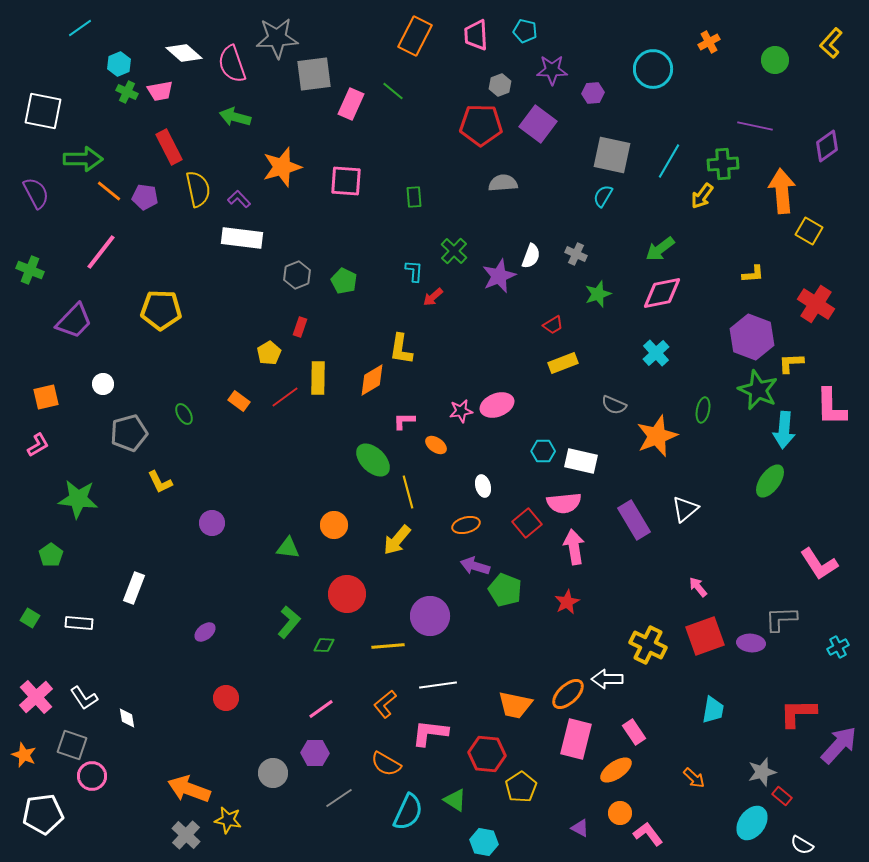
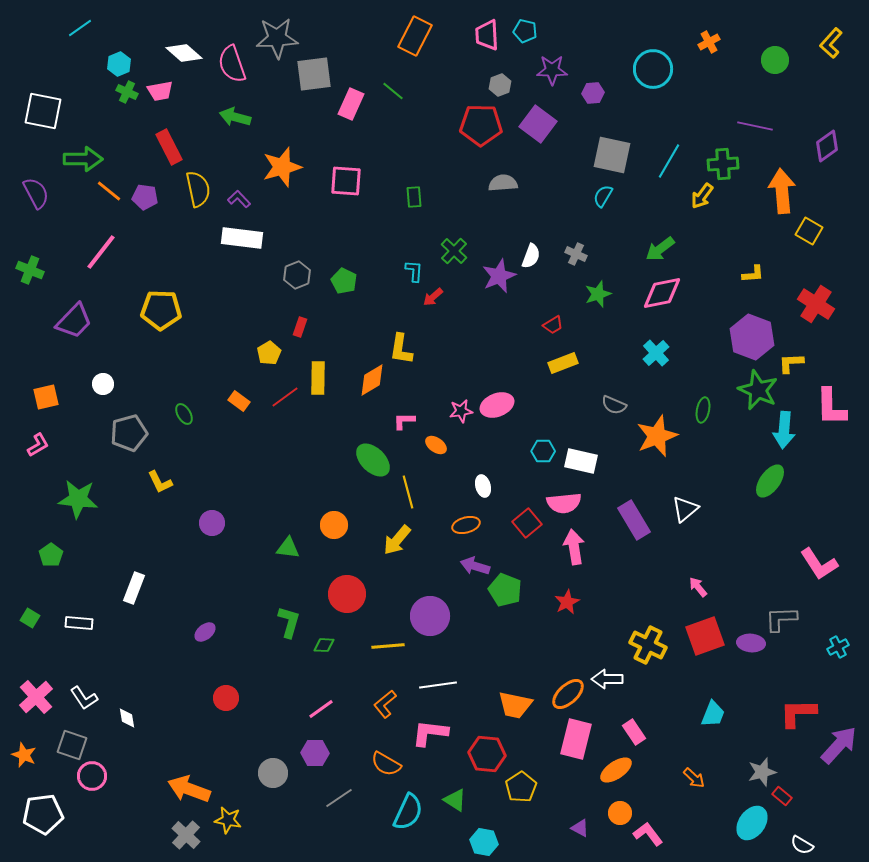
pink trapezoid at (476, 35): moved 11 px right
green L-shape at (289, 622): rotated 24 degrees counterclockwise
cyan trapezoid at (713, 710): moved 4 px down; rotated 12 degrees clockwise
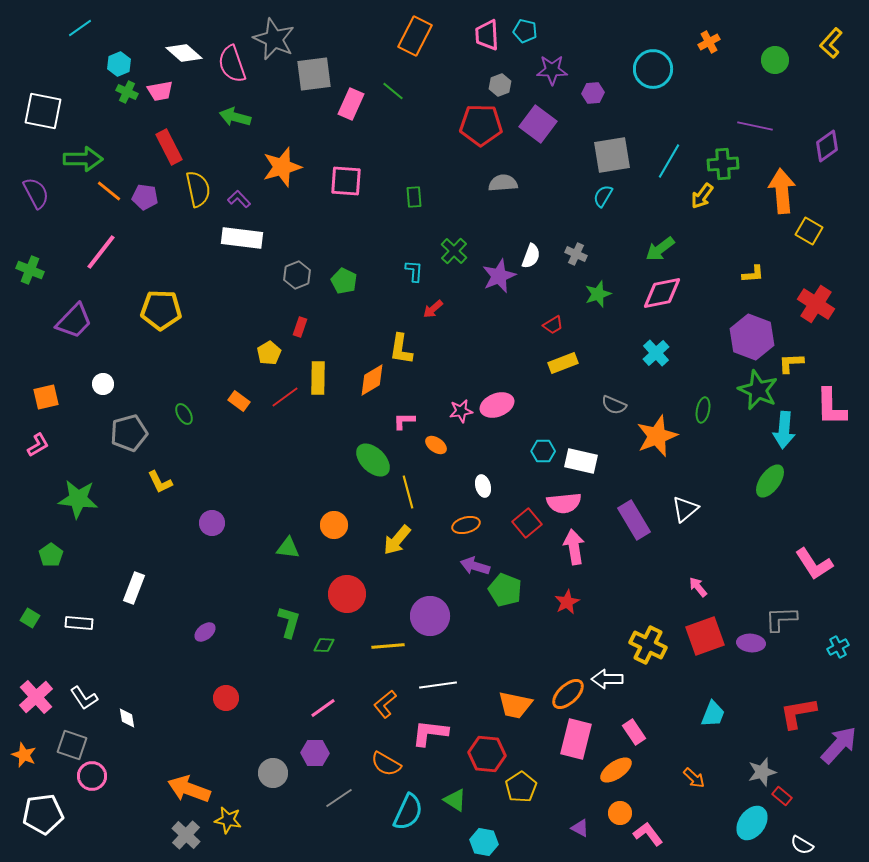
gray star at (277, 38): moved 3 px left, 1 px down; rotated 27 degrees clockwise
gray square at (612, 155): rotated 21 degrees counterclockwise
red arrow at (433, 297): moved 12 px down
pink L-shape at (819, 564): moved 5 px left
pink line at (321, 709): moved 2 px right, 1 px up
red L-shape at (798, 713): rotated 9 degrees counterclockwise
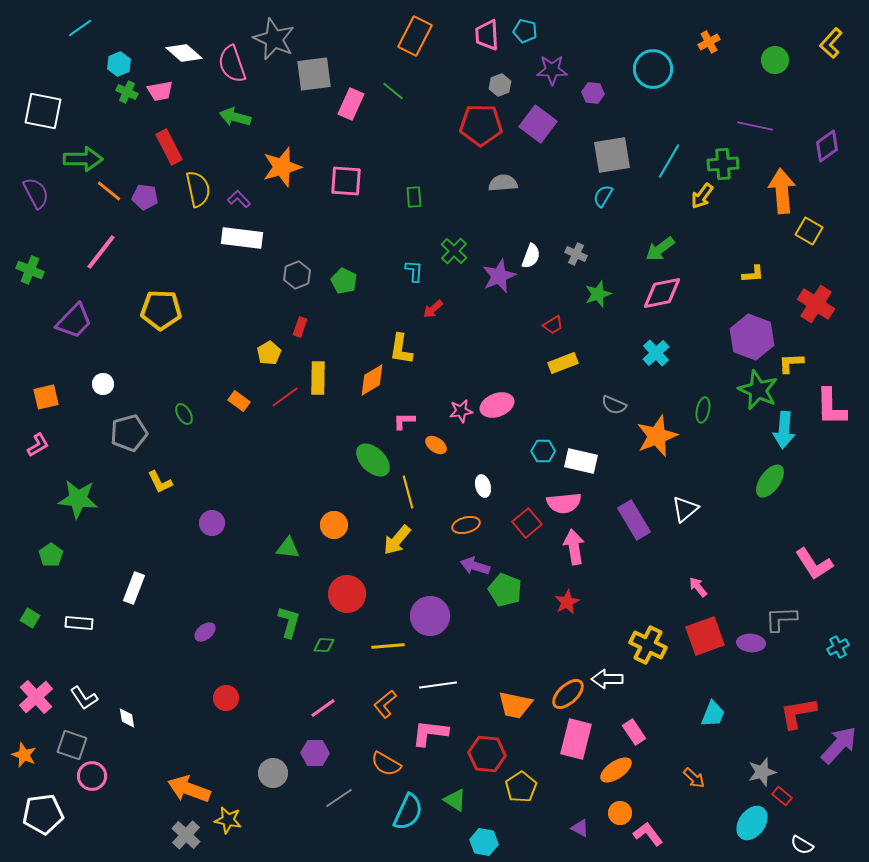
purple hexagon at (593, 93): rotated 10 degrees clockwise
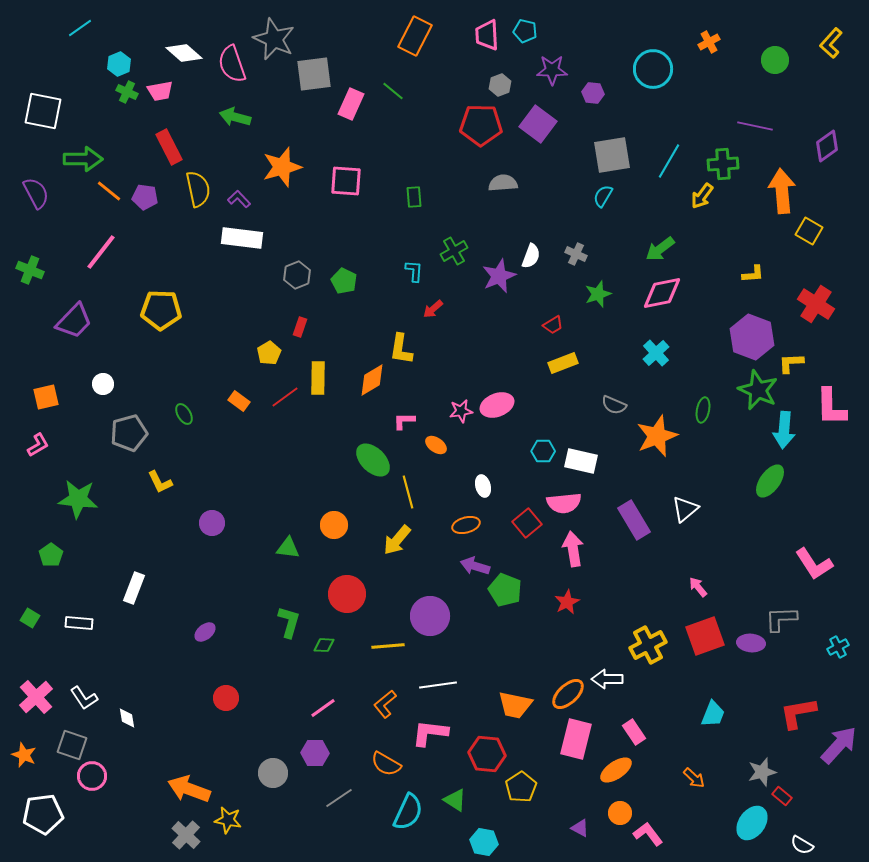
green cross at (454, 251): rotated 16 degrees clockwise
pink arrow at (574, 547): moved 1 px left, 2 px down
yellow cross at (648, 645): rotated 36 degrees clockwise
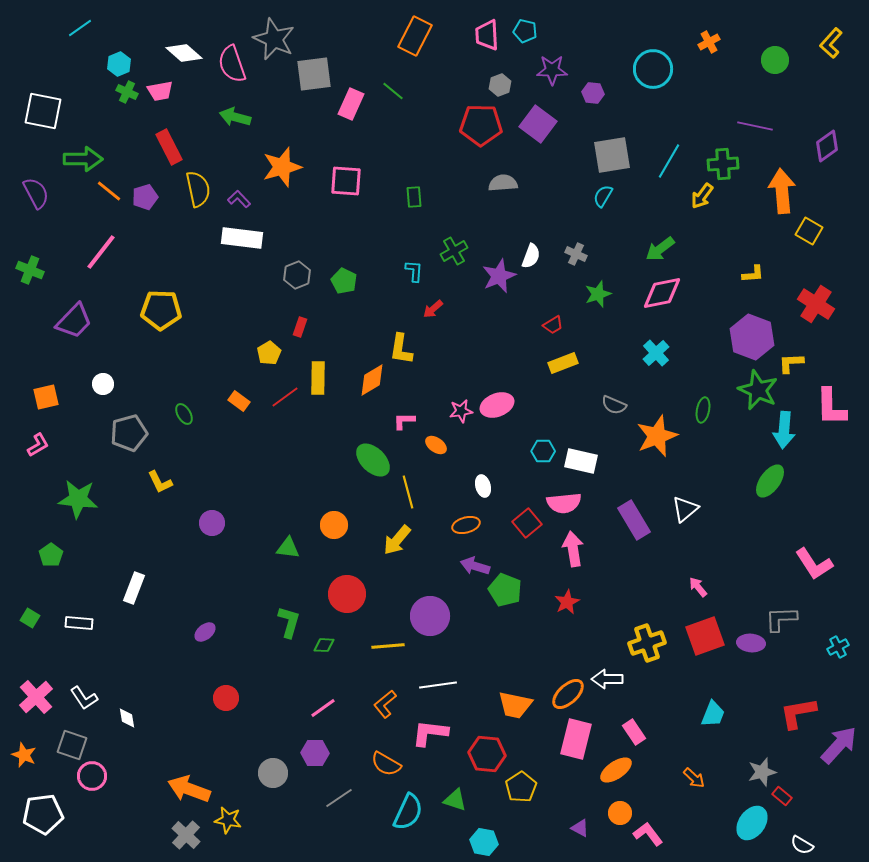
purple pentagon at (145, 197): rotated 25 degrees counterclockwise
yellow cross at (648, 645): moved 1 px left, 2 px up; rotated 9 degrees clockwise
green triangle at (455, 800): rotated 15 degrees counterclockwise
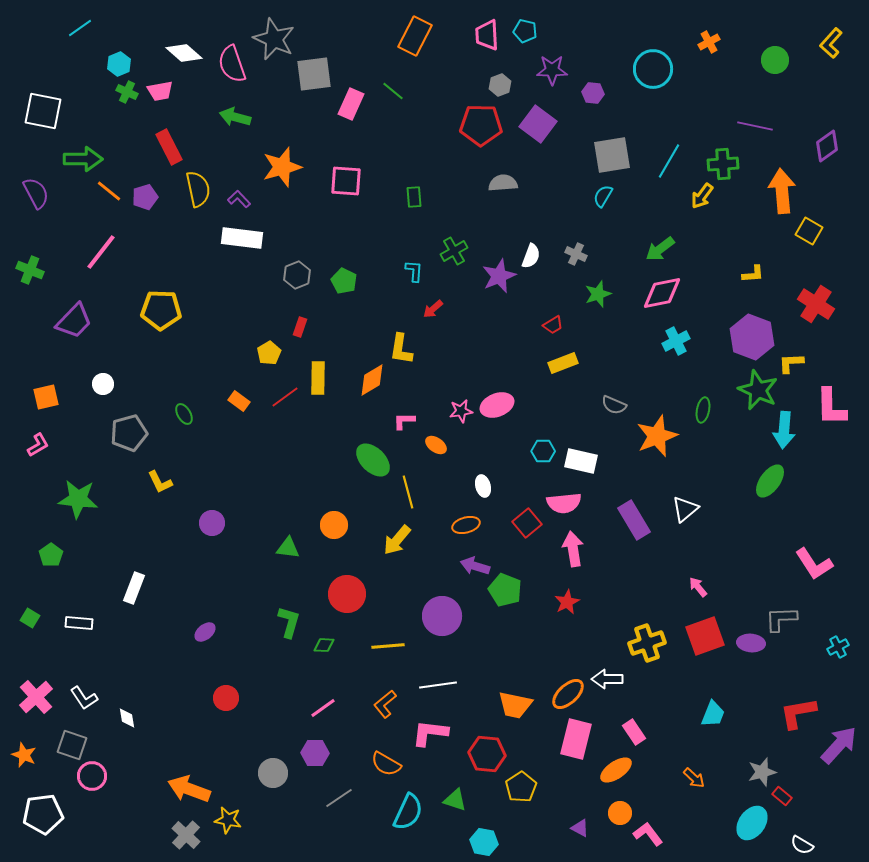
cyan cross at (656, 353): moved 20 px right, 12 px up; rotated 16 degrees clockwise
purple circle at (430, 616): moved 12 px right
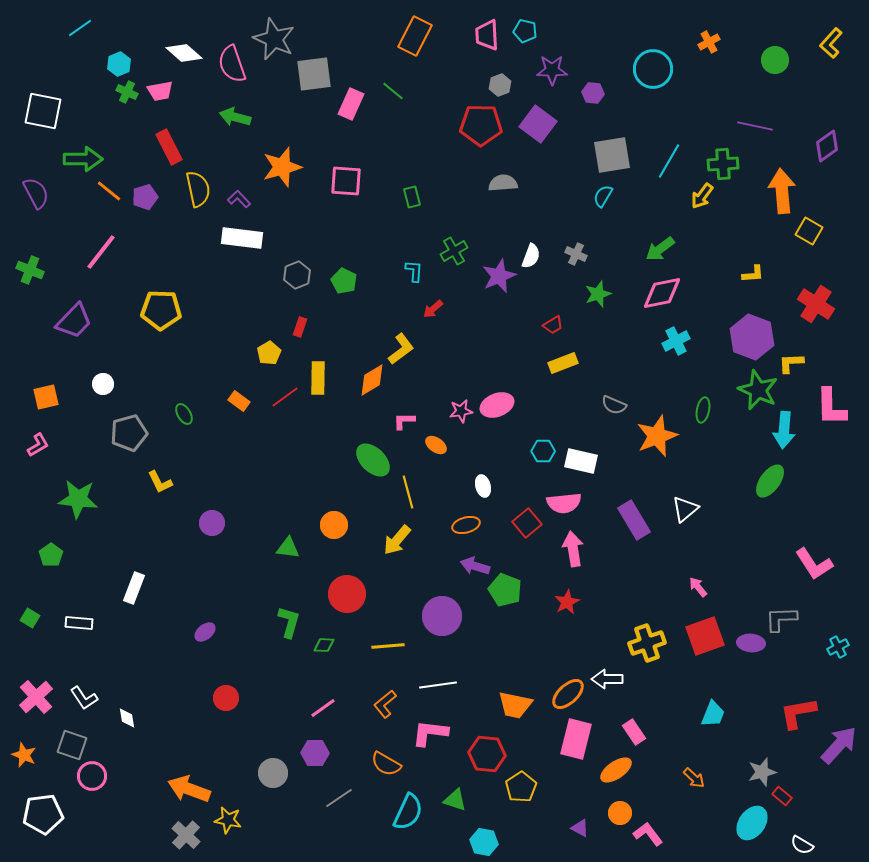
green rectangle at (414, 197): moved 2 px left; rotated 10 degrees counterclockwise
yellow L-shape at (401, 349): rotated 136 degrees counterclockwise
